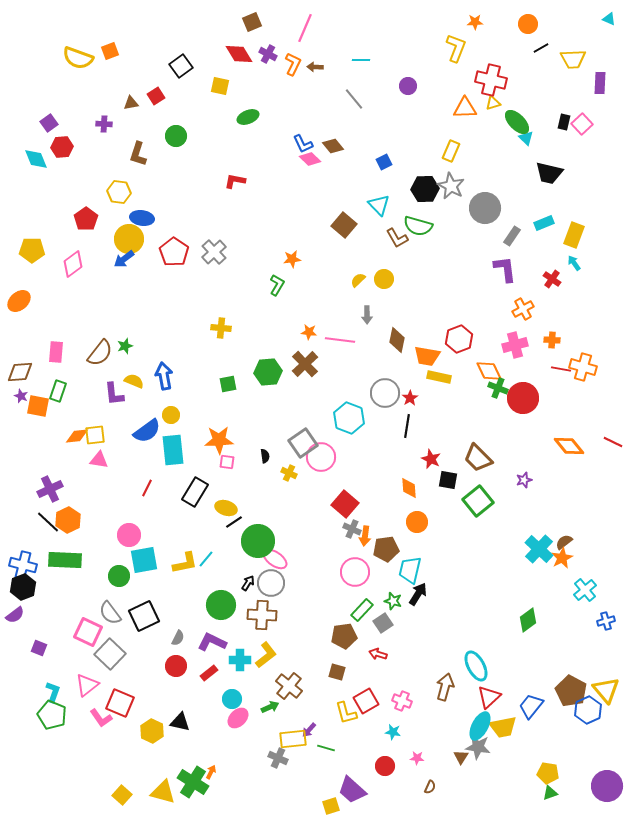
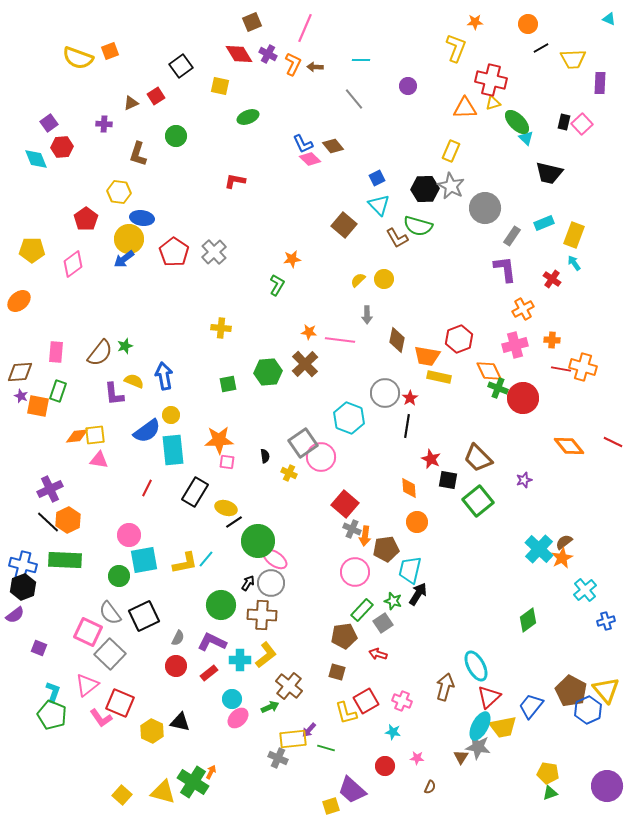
brown triangle at (131, 103): rotated 14 degrees counterclockwise
blue square at (384, 162): moved 7 px left, 16 px down
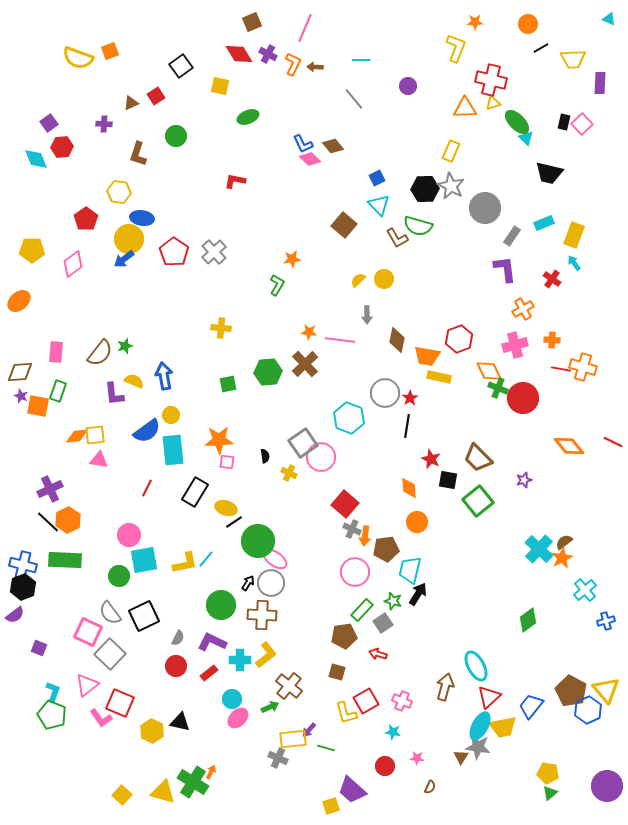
green triangle at (550, 793): rotated 21 degrees counterclockwise
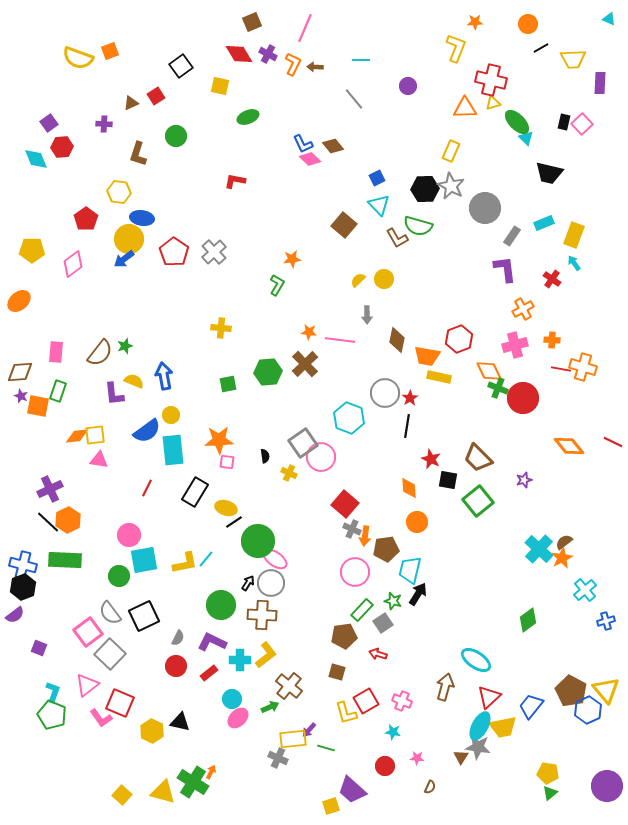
pink square at (88, 632): rotated 28 degrees clockwise
cyan ellipse at (476, 666): moved 6 px up; rotated 28 degrees counterclockwise
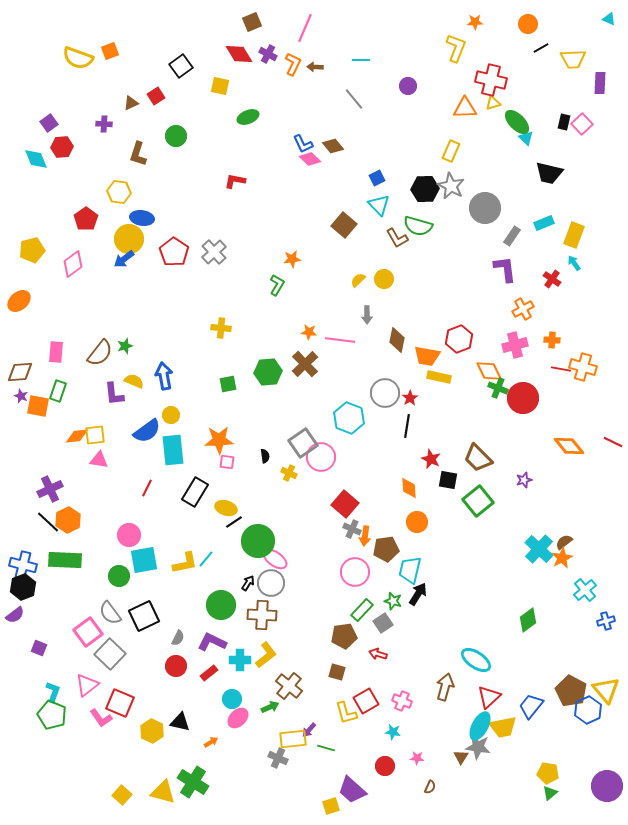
yellow pentagon at (32, 250): rotated 15 degrees counterclockwise
orange arrow at (211, 772): moved 30 px up; rotated 32 degrees clockwise
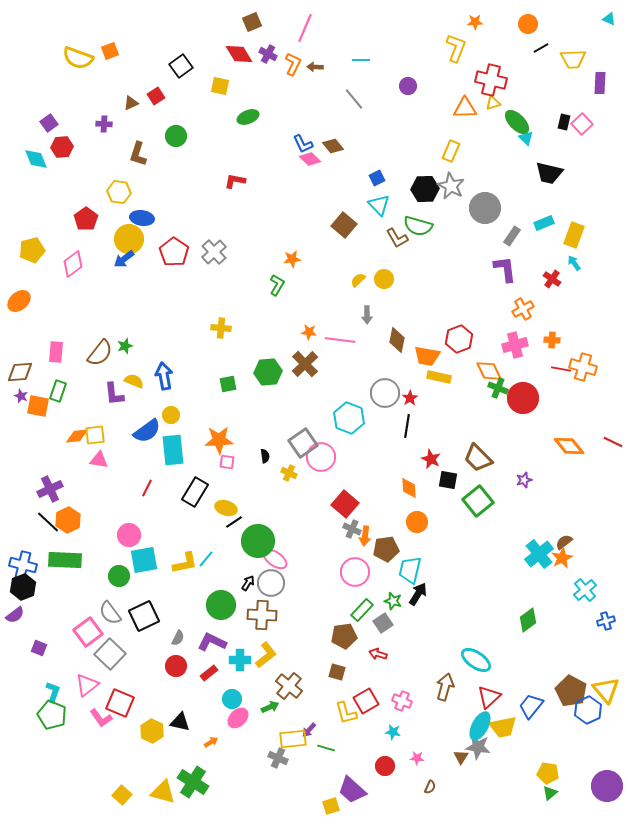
cyan cross at (539, 549): moved 5 px down; rotated 8 degrees clockwise
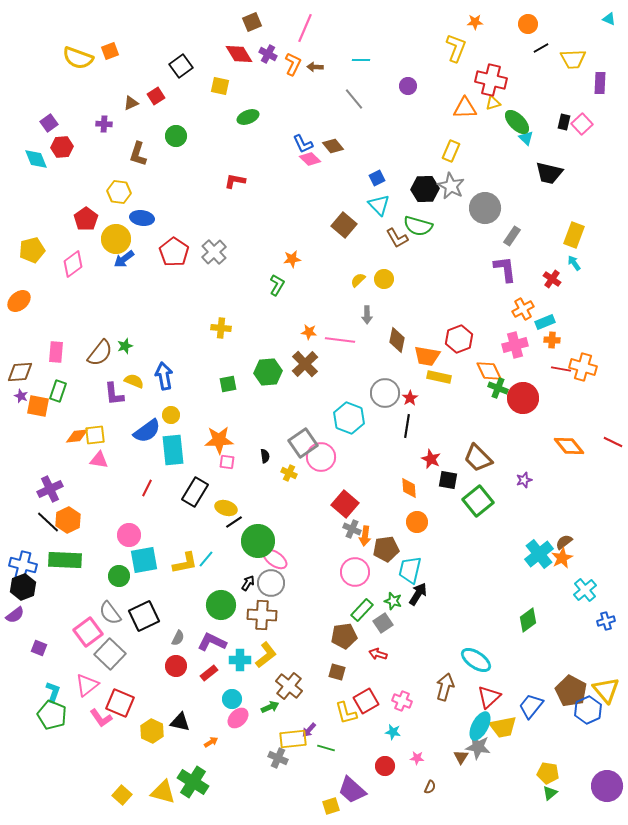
cyan rectangle at (544, 223): moved 1 px right, 99 px down
yellow circle at (129, 239): moved 13 px left
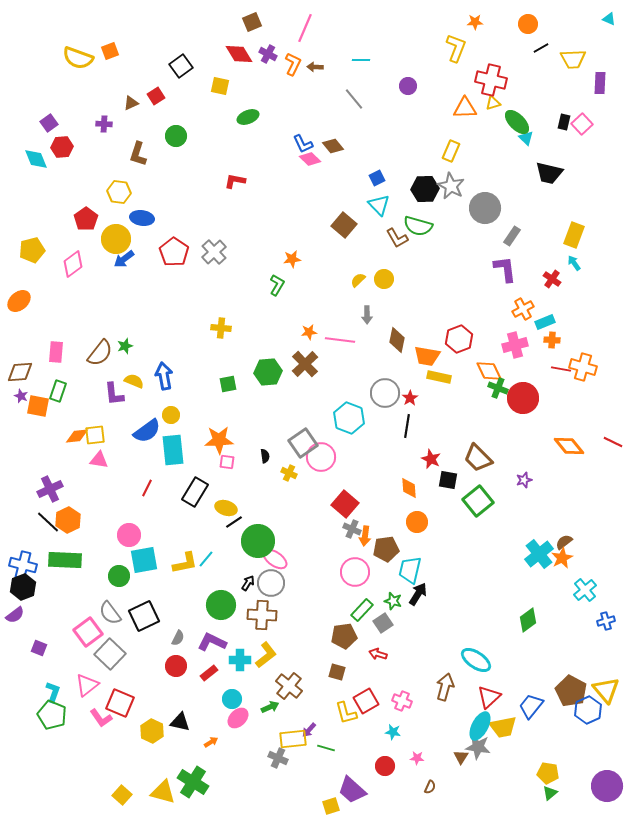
orange star at (309, 332): rotated 14 degrees counterclockwise
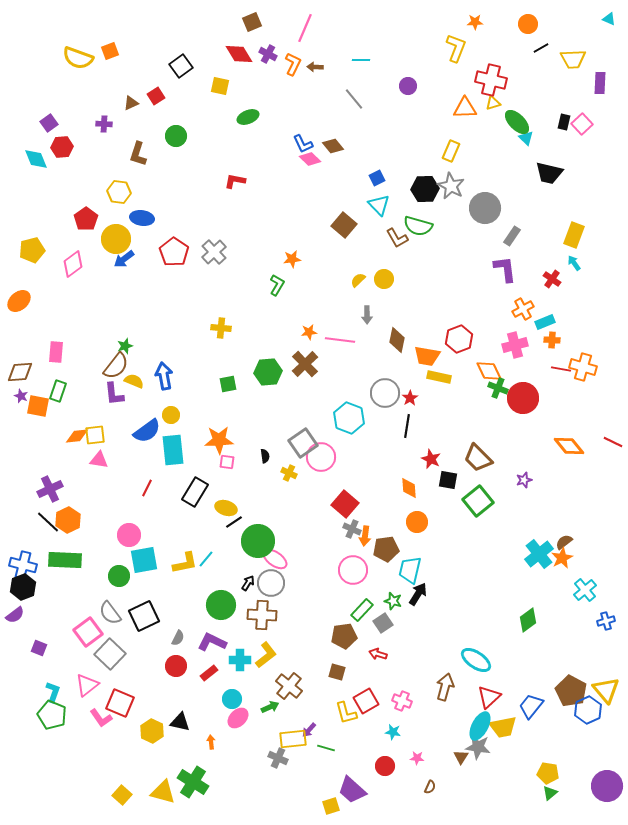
brown semicircle at (100, 353): moved 16 px right, 13 px down
pink circle at (355, 572): moved 2 px left, 2 px up
orange arrow at (211, 742): rotated 64 degrees counterclockwise
